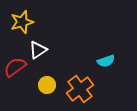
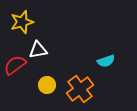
white triangle: rotated 24 degrees clockwise
red semicircle: moved 2 px up
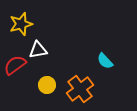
yellow star: moved 1 px left, 2 px down
cyan semicircle: moved 1 px left; rotated 66 degrees clockwise
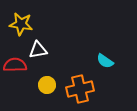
yellow star: rotated 25 degrees clockwise
cyan semicircle: rotated 12 degrees counterclockwise
red semicircle: rotated 35 degrees clockwise
orange cross: rotated 24 degrees clockwise
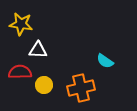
white triangle: rotated 12 degrees clockwise
red semicircle: moved 5 px right, 7 px down
yellow circle: moved 3 px left
orange cross: moved 1 px right, 1 px up
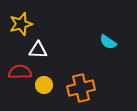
yellow star: rotated 25 degrees counterclockwise
cyan semicircle: moved 3 px right, 19 px up
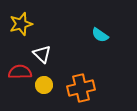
cyan semicircle: moved 8 px left, 7 px up
white triangle: moved 4 px right, 4 px down; rotated 42 degrees clockwise
